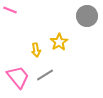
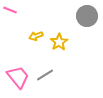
yellow arrow: moved 14 px up; rotated 80 degrees clockwise
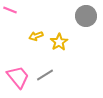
gray circle: moved 1 px left
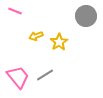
pink line: moved 5 px right, 1 px down
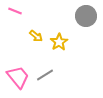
yellow arrow: rotated 120 degrees counterclockwise
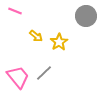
gray line: moved 1 px left, 2 px up; rotated 12 degrees counterclockwise
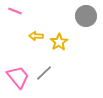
yellow arrow: rotated 144 degrees clockwise
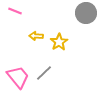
gray circle: moved 3 px up
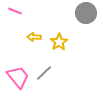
yellow arrow: moved 2 px left, 1 px down
